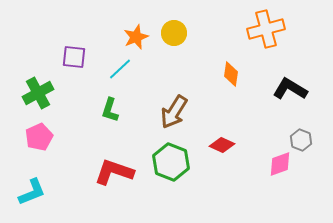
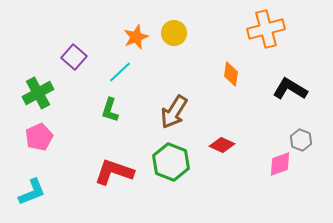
purple square: rotated 35 degrees clockwise
cyan line: moved 3 px down
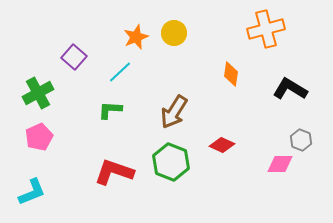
green L-shape: rotated 75 degrees clockwise
pink diamond: rotated 20 degrees clockwise
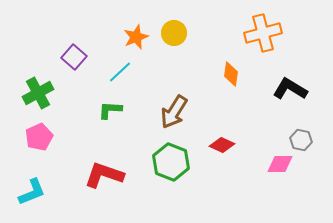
orange cross: moved 3 px left, 4 px down
gray hexagon: rotated 10 degrees counterclockwise
red L-shape: moved 10 px left, 3 px down
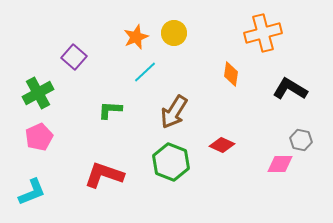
cyan line: moved 25 px right
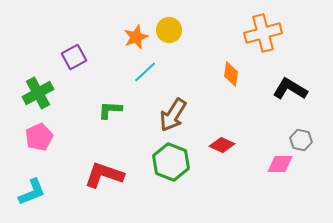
yellow circle: moved 5 px left, 3 px up
purple square: rotated 20 degrees clockwise
brown arrow: moved 1 px left, 3 px down
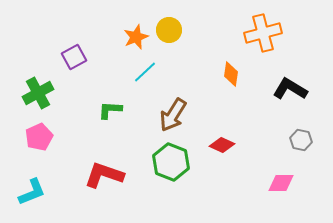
pink diamond: moved 1 px right, 19 px down
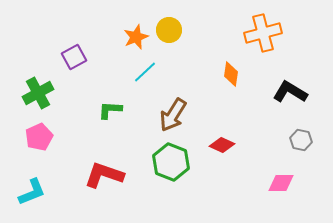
black L-shape: moved 3 px down
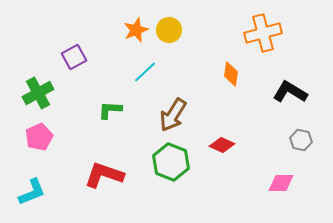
orange star: moved 7 px up
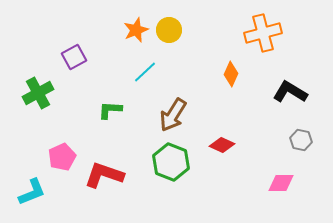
orange diamond: rotated 15 degrees clockwise
pink pentagon: moved 23 px right, 20 px down
